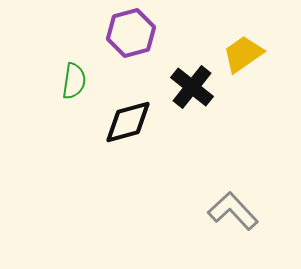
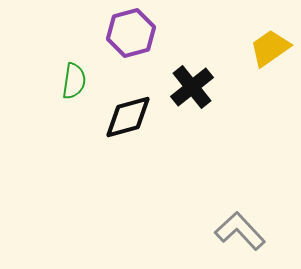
yellow trapezoid: moved 27 px right, 6 px up
black cross: rotated 12 degrees clockwise
black diamond: moved 5 px up
gray L-shape: moved 7 px right, 20 px down
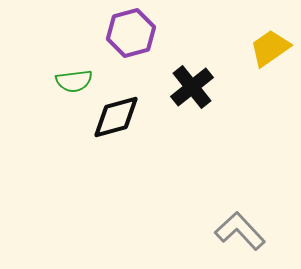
green semicircle: rotated 75 degrees clockwise
black diamond: moved 12 px left
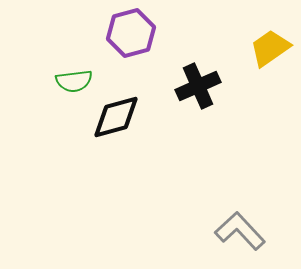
black cross: moved 6 px right, 1 px up; rotated 15 degrees clockwise
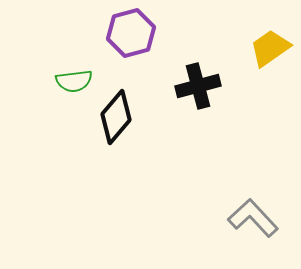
black cross: rotated 9 degrees clockwise
black diamond: rotated 34 degrees counterclockwise
gray L-shape: moved 13 px right, 13 px up
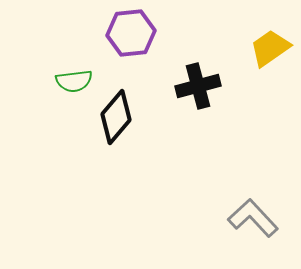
purple hexagon: rotated 9 degrees clockwise
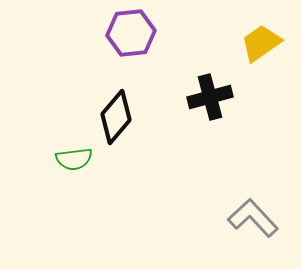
yellow trapezoid: moved 9 px left, 5 px up
green semicircle: moved 78 px down
black cross: moved 12 px right, 11 px down
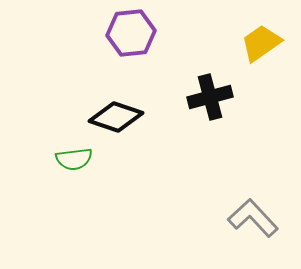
black diamond: rotated 68 degrees clockwise
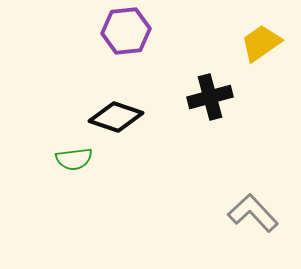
purple hexagon: moved 5 px left, 2 px up
gray L-shape: moved 5 px up
